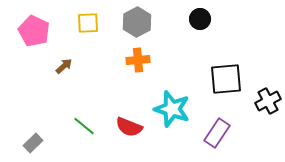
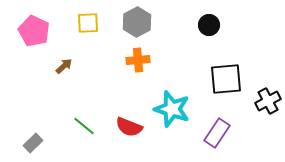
black circle: moved 9 px right, 6 px down
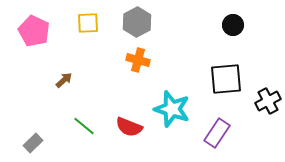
black circle: moved 24 px right
orange cross: rotated 20 degrees clockwise
brown arrow: moved 14 px down
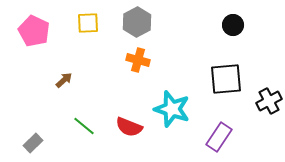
black cross: moved 1 px right
purple rectangle: moved 2 px right, 4 px down
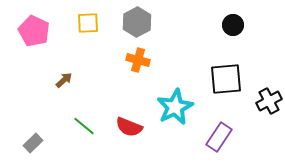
cyan star: moved 3 px right, 2 px up; rotated 27 degrees clockwise
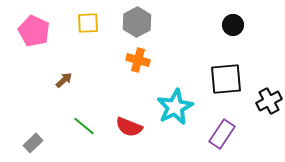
purple rectangle: moved 3 px right, 3 px up
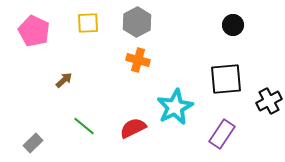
red semicircle: moved 4 px right, 1 px down; rotated 132 degrees clockwise
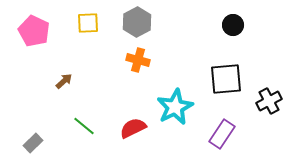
brown arrow: moved 1 px down
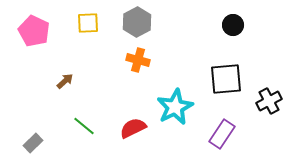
brown arrow: moved 1 px right
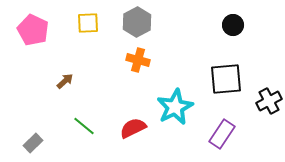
pink pentagon: moved 1 px left, 1 px up
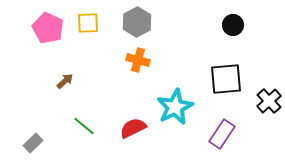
pink pentagon: moved 15 px right, 2 px up
black cross: rotated 15 degrees counterclockwise
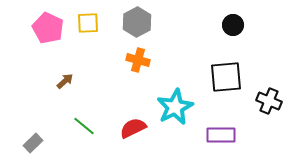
black square: moved 2 px up
black cross: rotated 25 degrees counterclockwise
purple rectangle: moved 1 px left, 1 px down; rotated 56 degrees clockwise
